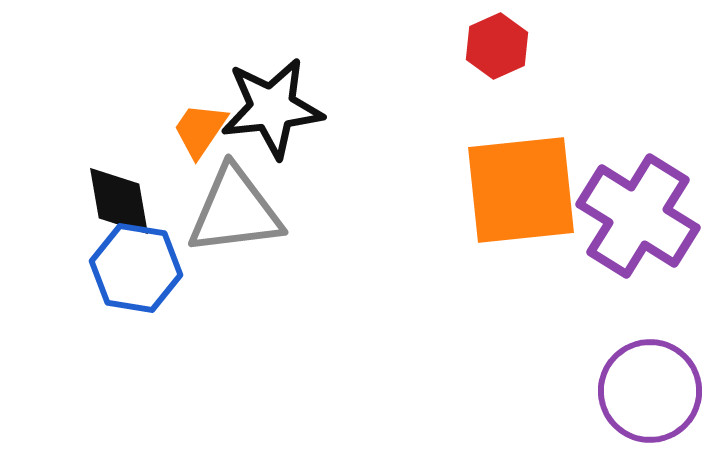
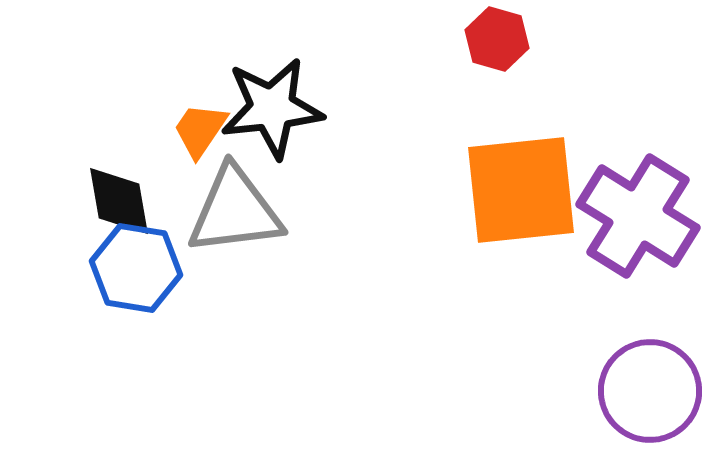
red hexagon: moved 7 px up; rotated 20 degrees counterclockwise
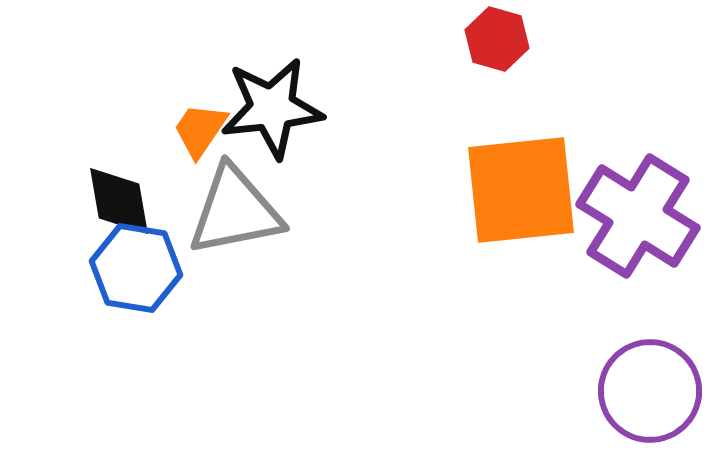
gray triangle: rotated 4 degrees counterclockwise
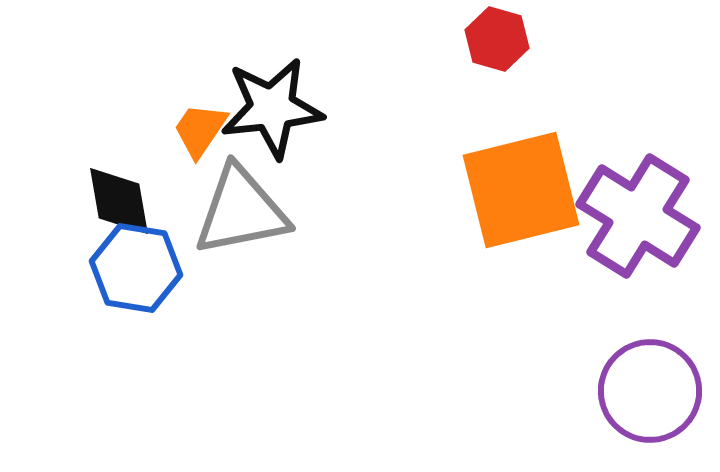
orange square: rotated 8 degrees counterclockwise
gray triangle: moved 6 px right
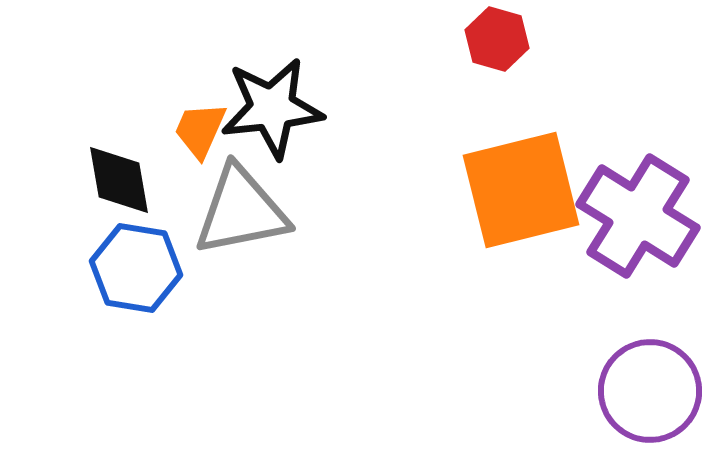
orange trapezoid: rotated 10 degrees counterclockwise
black diamond: moved 21 px up
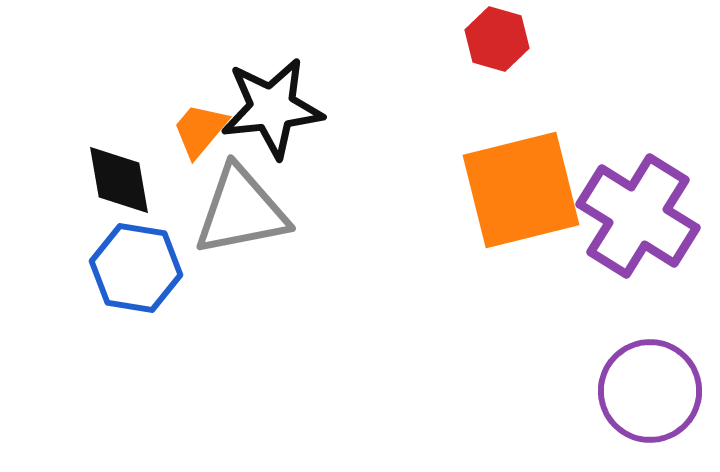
orange trapezoid: rotated 16 degrees clockwise
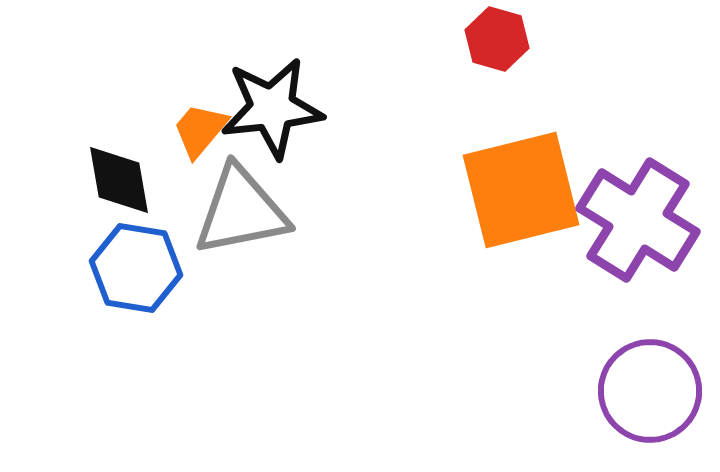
purple cross: moved 4 px down
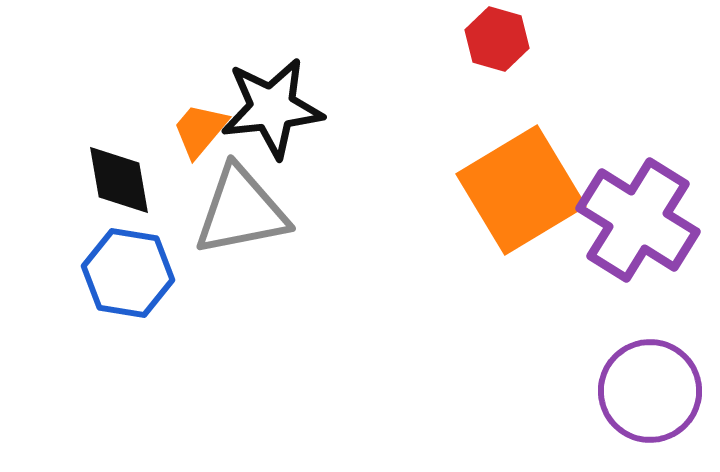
orange square: rotated 17 degrees counterclockwise
blue hexagon: moved 8 px left, 5 px down
